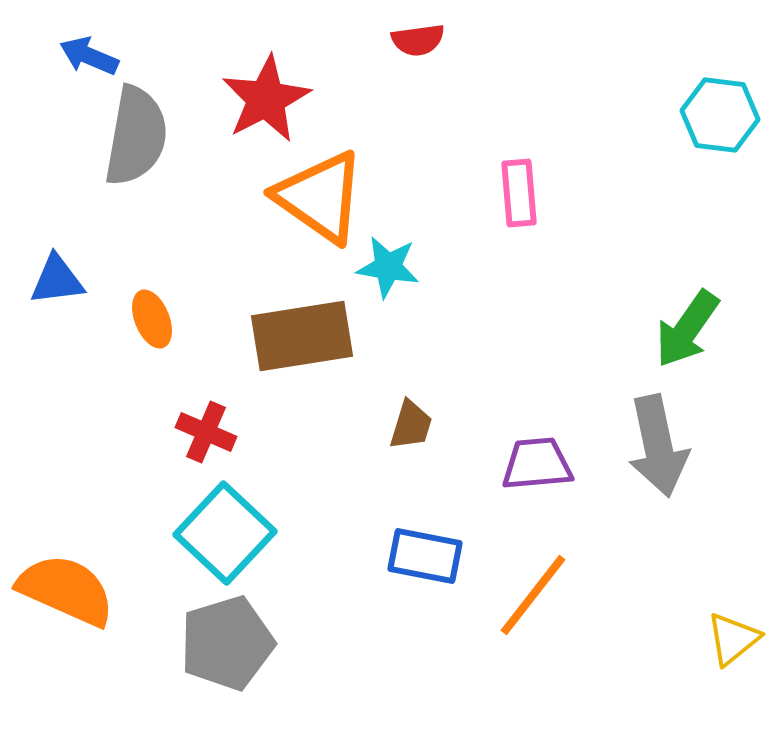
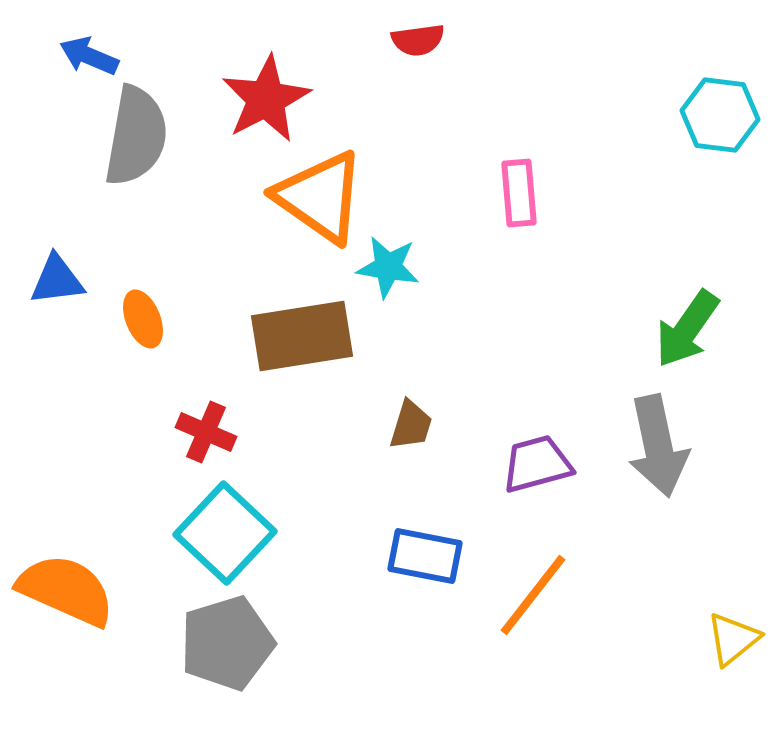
orange ellipse: moved 9 px left
purple trapezoid: rotated 10 degrees counterclockwise
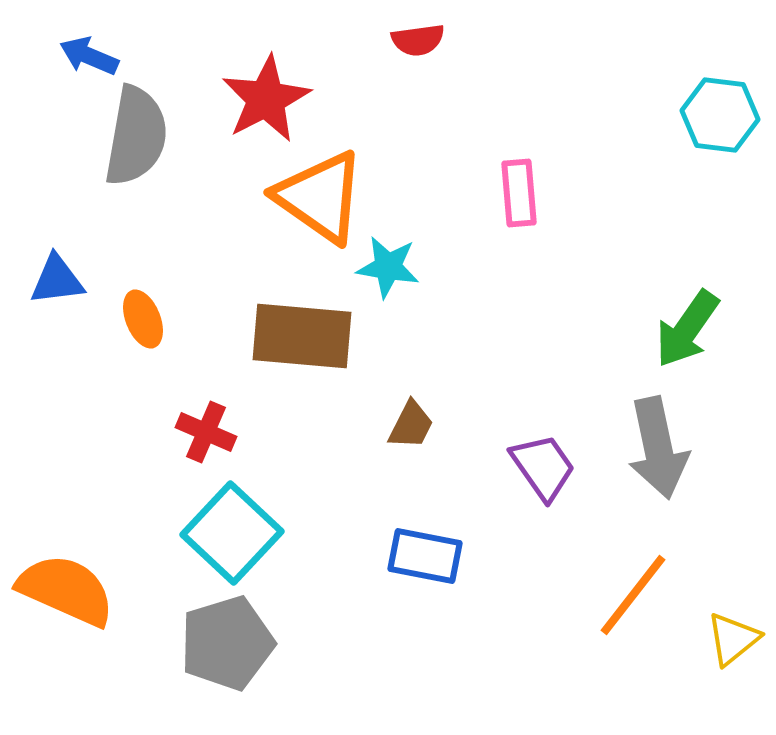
brown rectangle: rotated 14 degrees clockwise
brown trapezoid: rotated 10 degrees clockwise
gray arrow: moved 2 px down
purple trapezoid: moved 6 px right, 3 px down; rotated 70 degrees clockwise
cyan square: moved 7 px right
orange line: moved 100 px right
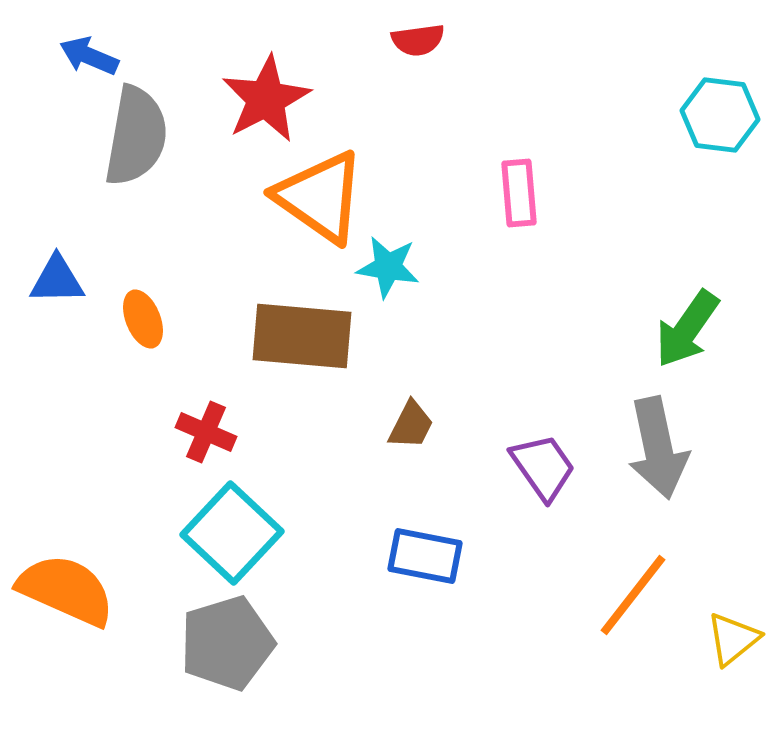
blue triangle: rotated 6 degrees clockwise
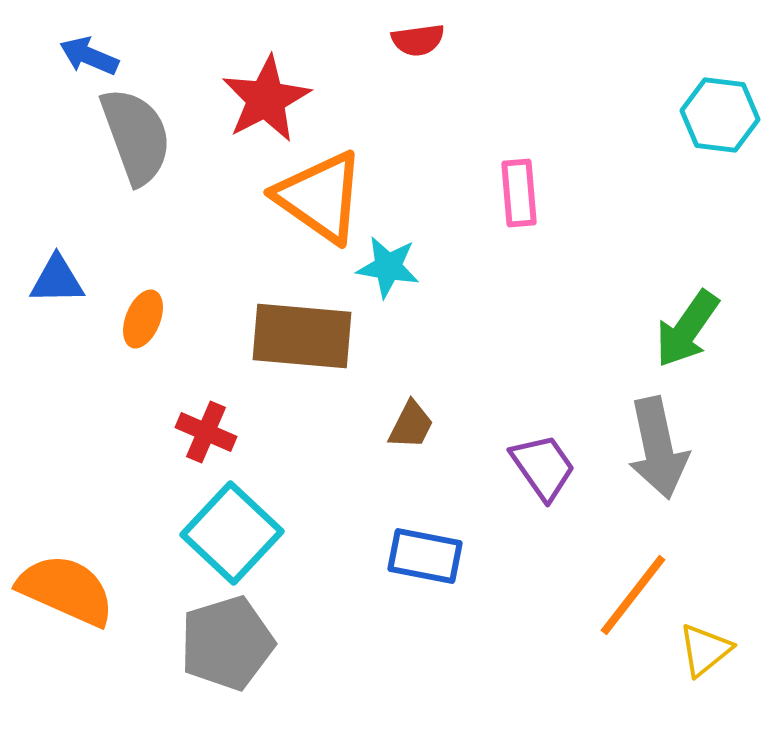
gray semicircle: rotated 30 degrees counterclockwise
orange ellipse: rotated 44 degrees clockwise
yellow triangle: moved 28 px left, 11 px down
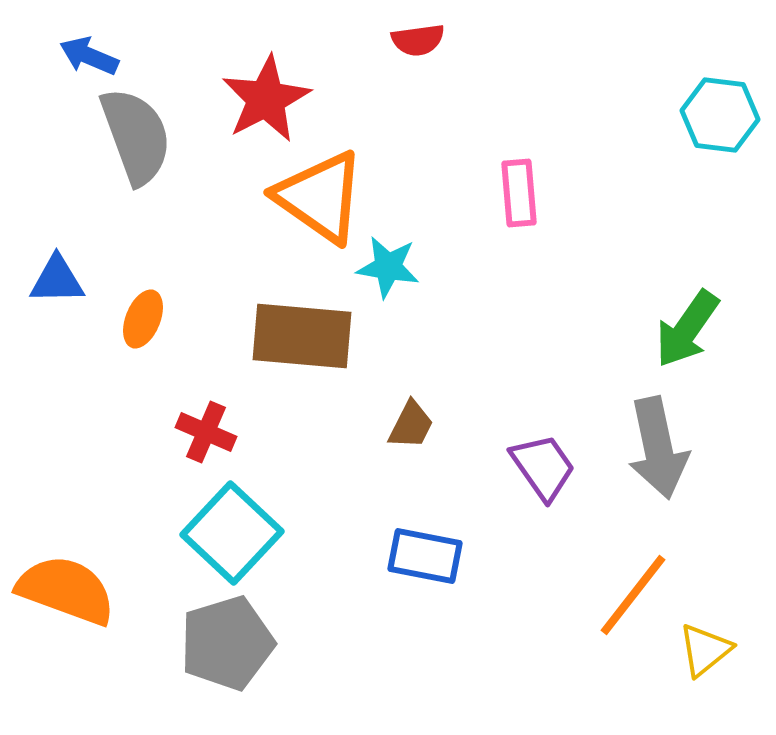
orange semicircle: rotated 4 degrees counterclockwise
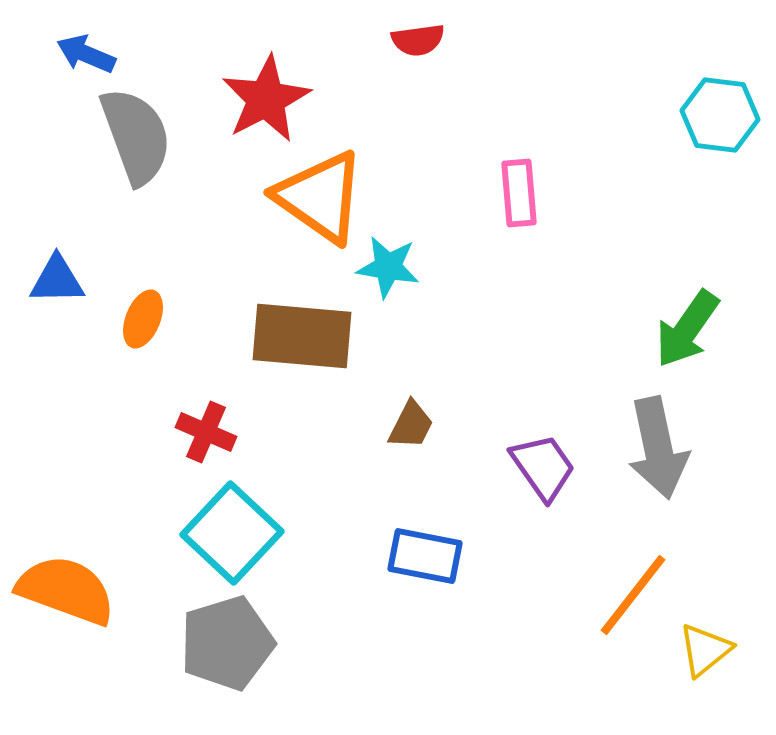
blue arrow: moved 3 px left, 2 px up
